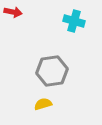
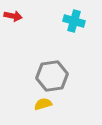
red arrow: moved 4 px down
gray hexagon: moved 5 px down
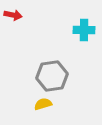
red arrow: moved 1 px up
cyan cross: moved 10 px right, 9 px down; rotated 15 degrees counterclockwise
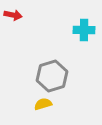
gray hexagon: rotated 8 degrees counterclockwise
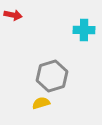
yellow semicircle: moved 2 px left, 1 px up
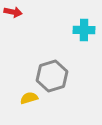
red arrow: moved 3 px up
yellow semicircle: moved 12 px left, 5 px up
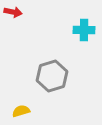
yellow semicircle: moved 8 px left, 13 px down
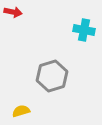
cyan cross: rotated 10 degrees clockwise
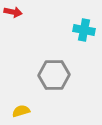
gray hexagon: moved 2 px right, 1 px up; rotated 16 degrees clockwise
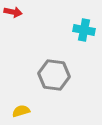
gray hexagon: rotated 8 degrees clockwise
